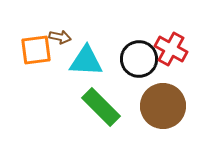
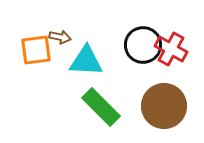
black circle: moved 4 px right, 14 px up
brown circle: moved 1 px right
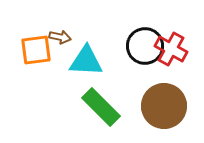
black circle: moved 2 px right, 1 px down
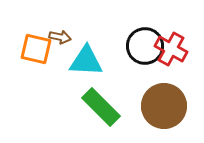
orange square: moved 1 px up; rotated 20 degrees clockwise
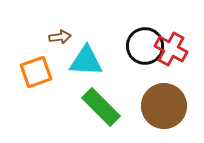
brown arrow: rotated 20 degrees counterclockwise
orange square: moved 23 px down; rotated 32 degrees counterclockwise
